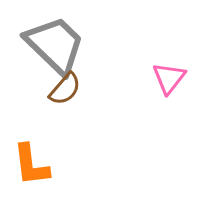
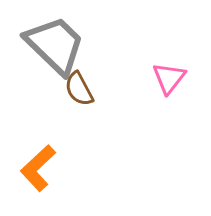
brown semicircle: moved 14 px right; rotated 111 degrees clockwise
orange L-shape: moved 7 px right, 3 px down; rotated 54 degrees clockwise
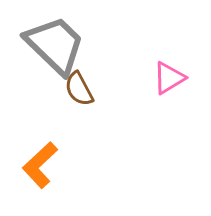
pink triangle: rotated 21 degrees clockwise
orange L-shape: moved 2 px right, 3 px up
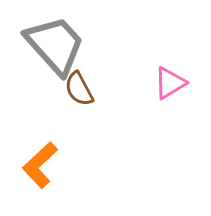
gray trapezoid: rotated 4 degrees clockwise
pink triangle: moved 1 px right, 5 px down
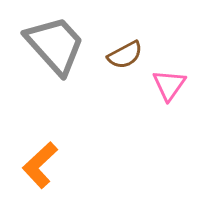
pink triangle: moved 1 px left, 2 px down; rotated 24 degrees counterclockwise
brown semicircle: moved 46 px right, 34 px up; rotated 90 degrees counterclockwise
